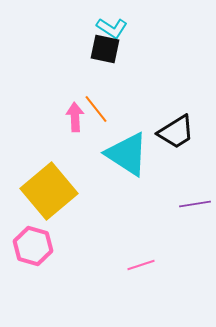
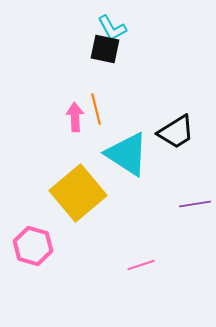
cyan L-shape: rotated 28 degrees clockwise
orange line: rotated 24 degrees clockwise
yellow square: moved 29 px right, 2 px down
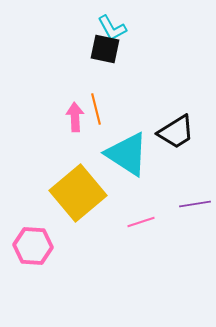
pink hexagon: rotated 12 degrees counterclockwise
pink line: moved 43 px up
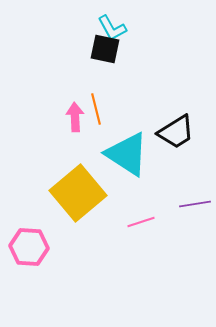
pink hexagon: moved 4 px left, 1 px down
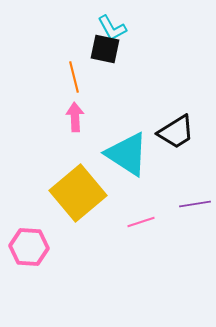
orange line: moved 22 px left, 32 px up
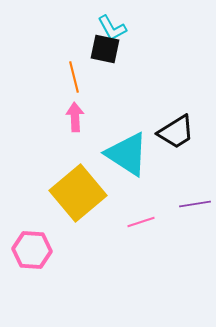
pink hexagon: moved 3 px right, 3 px down
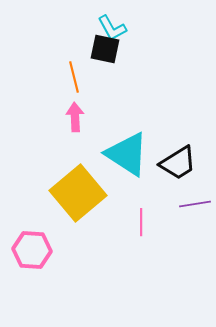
black trapezoid: moved 2 px right, 31 px down
pink line: rotated 72 degrees counterclockwise
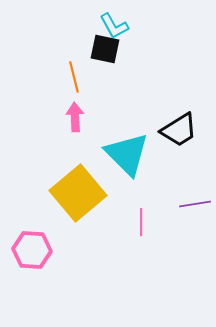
cyan L-shape: moved 2 px right, 2 px up
cyan triangle: rotated 12 degrees clockwise
black trapezoid: moved 1 px right, 33 px up
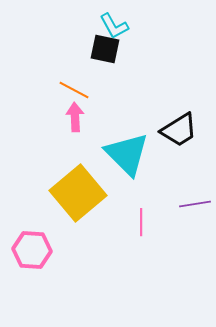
orange line: moved 13 px down; rotated 48 degrees counterclockwise
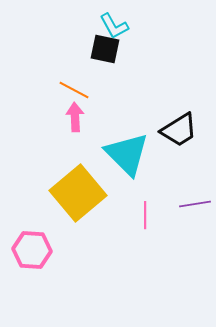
pink line: moved 4 px right, 7 px up
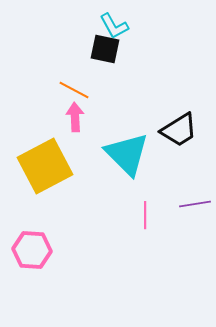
yellow square: moved 33 px left, 27 px up; rotated 12 degrees clockwise
